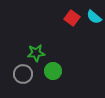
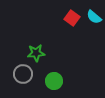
green circle: moved 1 px right, 10 px down
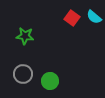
green star: moved 11 px left, 17 px up; rotated 12 degrees clockwise
green circle: moved 4 px left
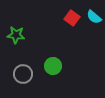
green star: moved 9 px left, 1 px up
green circle: moved 3 px right, 15 px up
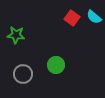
green circle: moved 3 px right, 1 px up
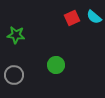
red square: rotated 28 degrees clockwise
gray circle: moved 9 px left, 1 px down
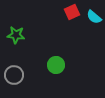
red square: moved 6 px up
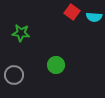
red square: rotated 28 degrees counterclockwise
cyan semicircle: rotated 35 degrees counterclockwise
green star: moved 5 px right, 2 px up
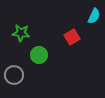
red square: moved 25 px down; rotated 21 degrees clockwise
cyan semicircle: moved 1 px up; rotated 70 degrees counterclockwise
green circle: moved 17 px left, 10 px up
